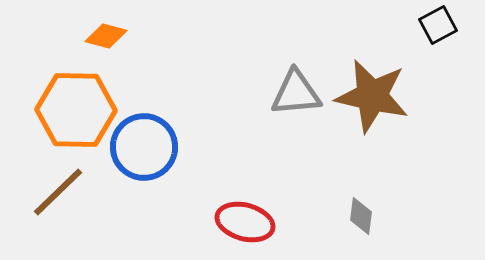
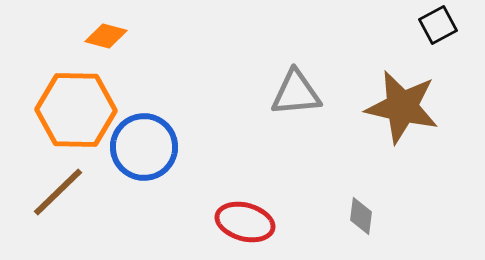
brown star: moved 30 px right, 11 px down
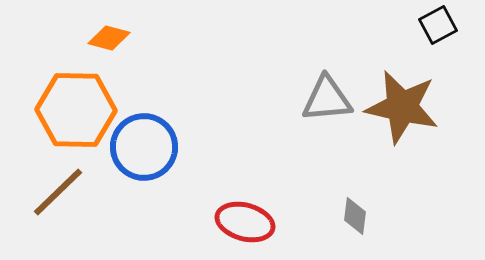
orange diamond: moved 3 px right, 2 px down
gray triangle: moved 31 px right, 6 px down
gray diamond: moved 6 px left
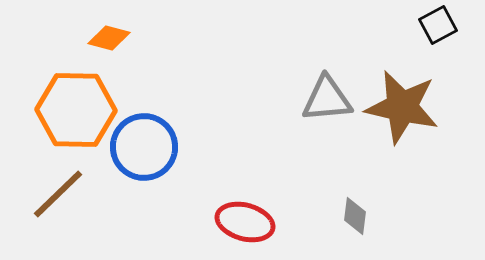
brown line: moved 2 px down
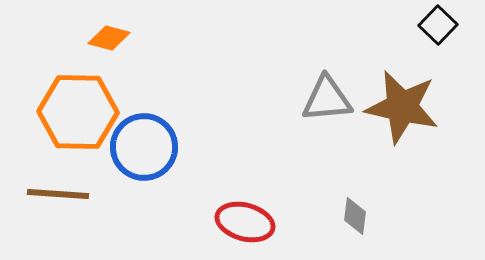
black square: rotated 18 degrees counterclockwise
orange hexagon: moved 2 px right, 2 px down
brown line: rotated 48 degrees clockwise
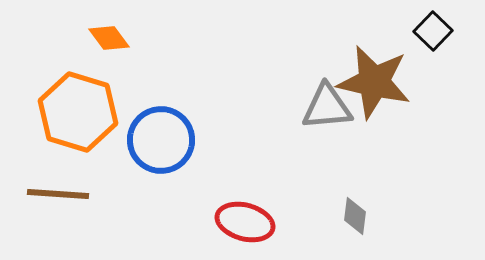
black square: moved 5 px left, 6 px down
orange diamond: rotated 39 degrees clockwise
gray triangle: moved 8 px down
brown star: moved 28 px left, 25 px up
orange hexagon: rotated 16 degrees clockwise
blue circle: moved 17 px right, 7 px up
